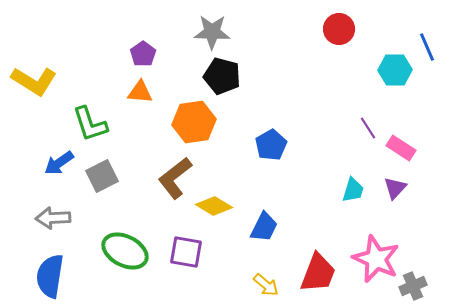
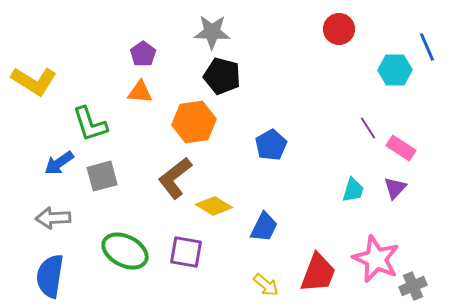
gray square: rotated 12 degrees clockwise
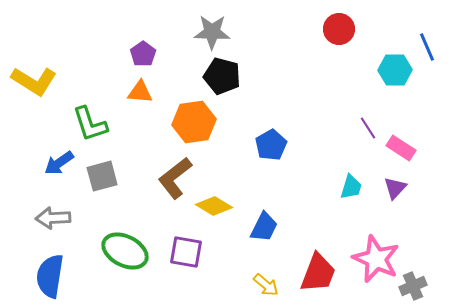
cyan trapezoid: moved 2 px left, 3 px up
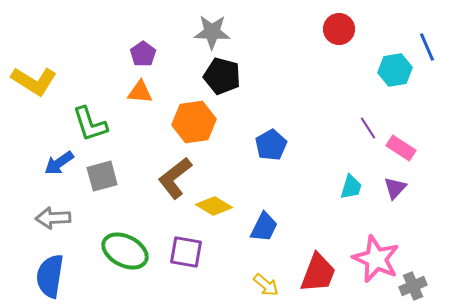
cyan hexagon: rotated 8 degrees counterclockwise
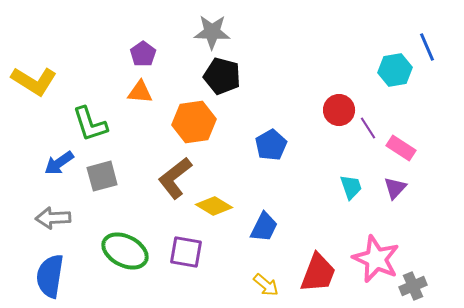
red circle: moved 81 px down
cyan trapezoid: rotated 36 degrees counterclockwise
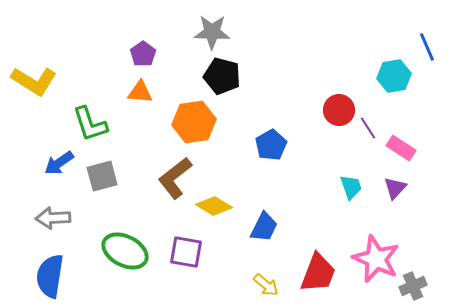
cyan hexagon: moved 1 px left, 6 px down
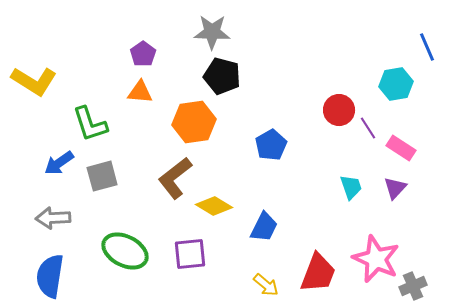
cyan hexagon: moved 2 px right, 8 px down
purple square: moved 4 px right, 2 px down; rotated 16 degrees counterclockwise
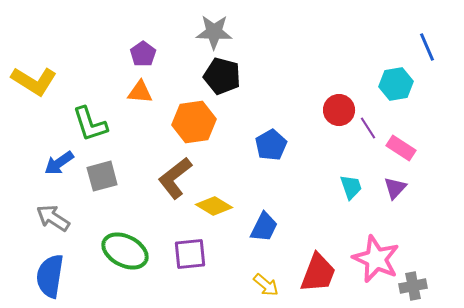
gray star: moved 2 px right
gray arrow: rotated 36 degrees clockwise
gray cross: rotated 12 degrees clockwise
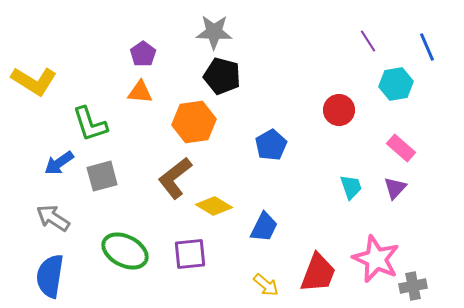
purple line: moved 87 px up
pink rectangle: rotated 8 degrees clockwise
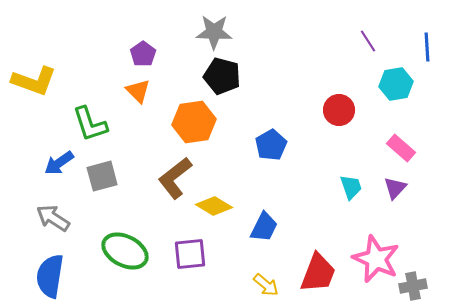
blue line: rotated 20 degrees clockwise
yellow L-shape: rotated 12 degrees counterclockwise
orange triangle: moved 2 px left, 1 px up; rotated 40 degrees clockwise
